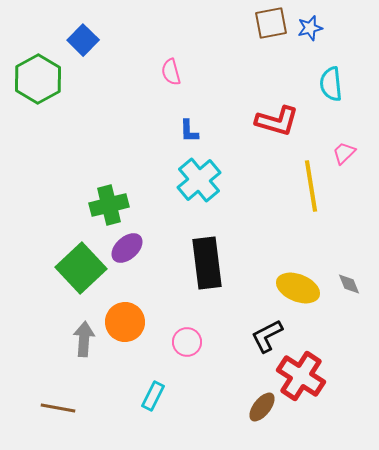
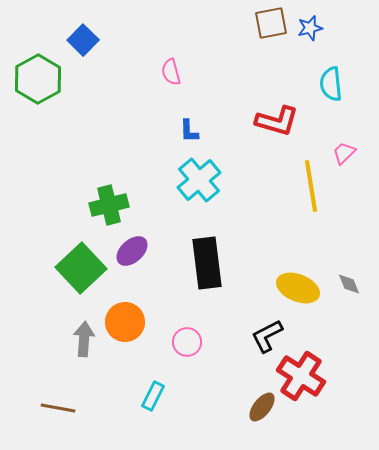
purple ellipse: moved 5 px right, 3 px down
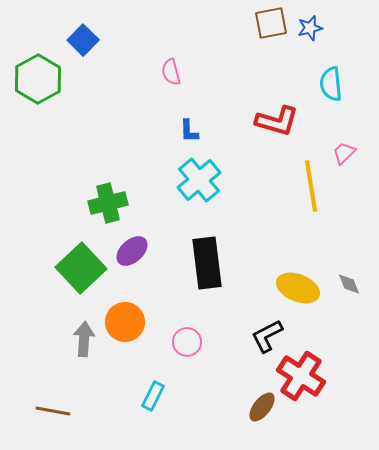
green cross: moved 1 px left, 2 px up
brown line: moved 5 px left, 3 px down
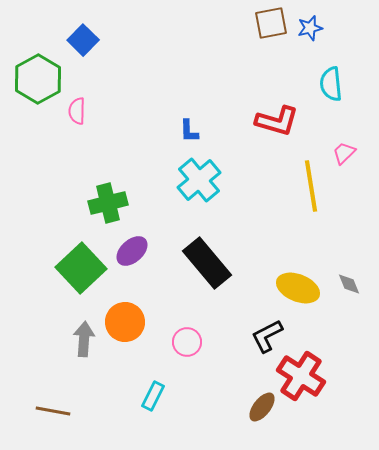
pink semicircle: moved 94 px left, 39 px down; rotated 16 degrees clockwise
black rectangle: rotated 33 degrees counterclockwise
